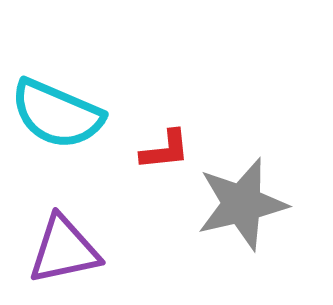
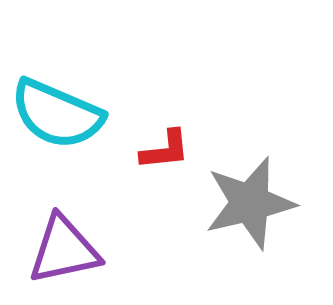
gray star: moved 8 px right, 1 px up
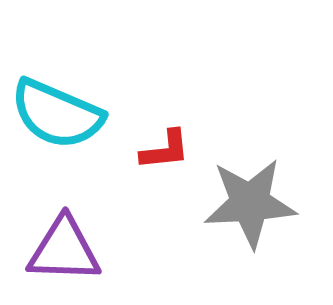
gray star: rotated 10 degrees clockwise
purple triangle: rotated 14 degrees clockwise
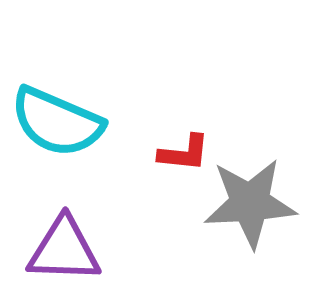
cyan semicircle: moved 8 px down
red L-shape: moved 19 px right, 3 px down; rotated 12 degrees clockwise
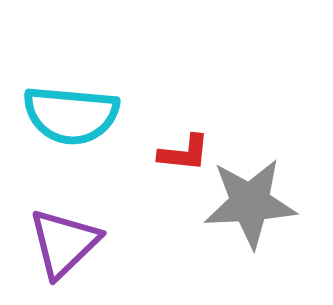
cyan semicircle: moved 14 px right, 7 px up; rotated 18 degrees counterclockwise
purple triangle: moved 7 px up; rotated 46 degrees counterclockwise
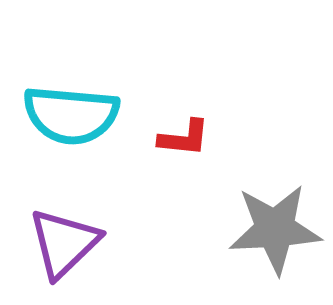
red L-shape: moved 15 px up
gray star: moved 25 px right, 26 px down
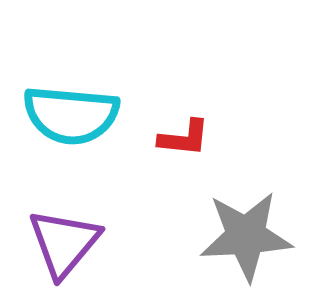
gray star: moved 29 px left, 7 px down
purple triangle: rotated 6 degrees counterclockwise
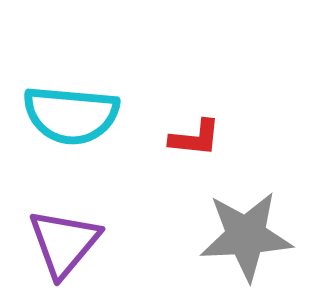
red L-shape: moved 11 px right
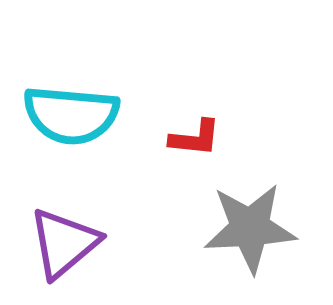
gray star: moved 4 px right, 8 px up
purple triangle: rotated 10 degrees clockwise
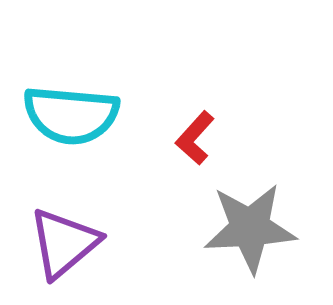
red L-shape: rotated 126 degrees clockwise
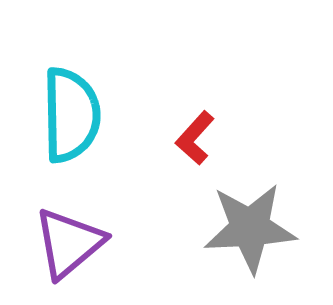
cyan semicircle: rotated 96 degrees counterclockwise
purple triangle: moved 5 px right
